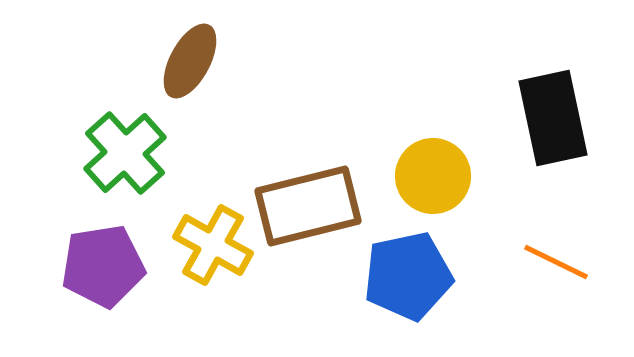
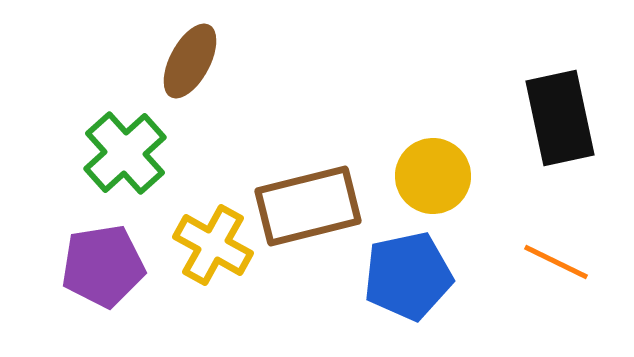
black rectangle: moved 7 px right
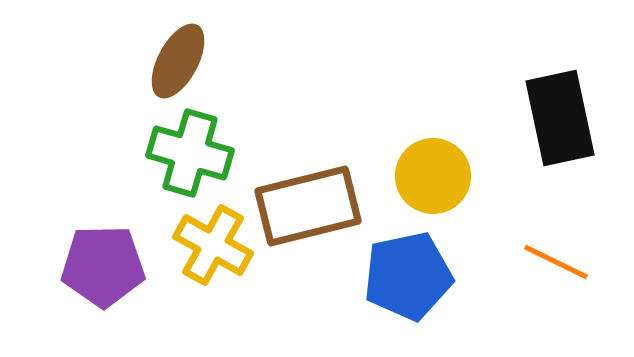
brown ellipse: moved 12 px left
green cross: moved 65 px right; rotated 32 degrees counterclockwise
purple pentagon: rotated 8 degrees clockwise
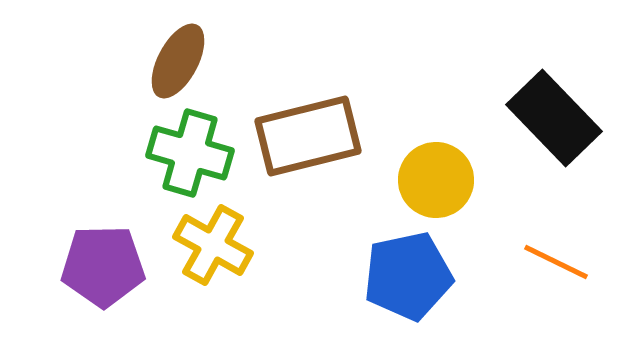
black rectangle: moved 6 px left; rotated 32 degrees counterclockwise
yellow circle: moved 3 px right, 4 px down
brown rectangle: moved 70 px up
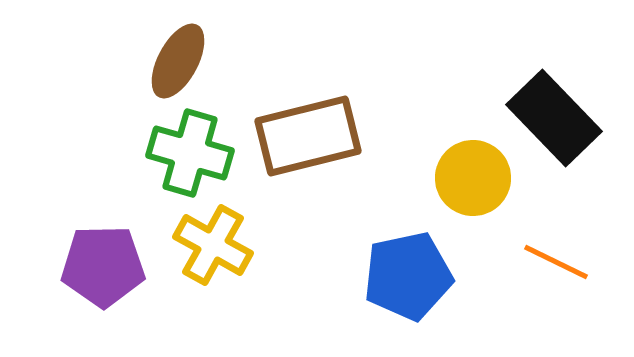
yellow circle: moved 37 px right, 2 px up
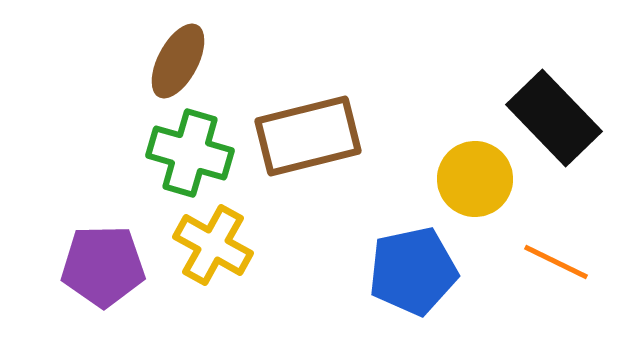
yellow circle: moved 2 px right, 1 px down
blue pentagon: moved 5 px right, 5 px up
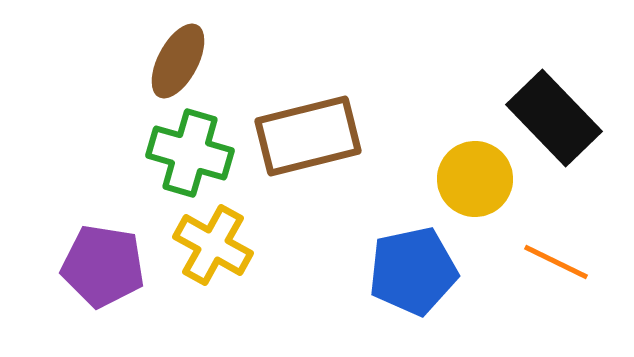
purple pentagon: rotated 10 degrees clockwise
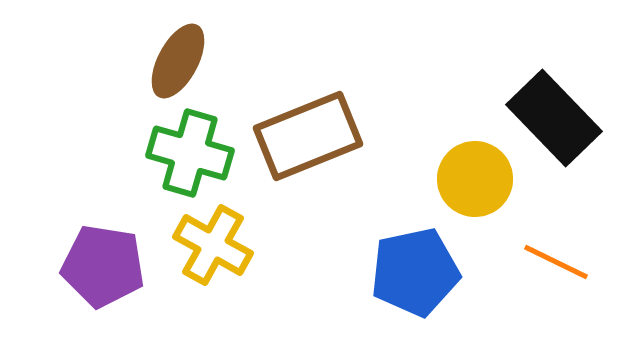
brown rectangle: rotated 8 degrees counterclockwise
blue pentagon: moved 2 px right, 1 px down
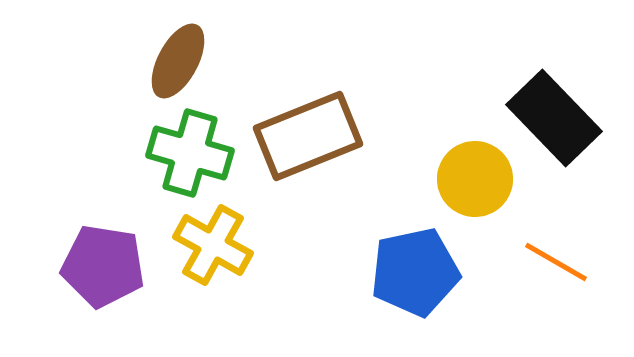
orange line: rotated 4 degrees clockwise
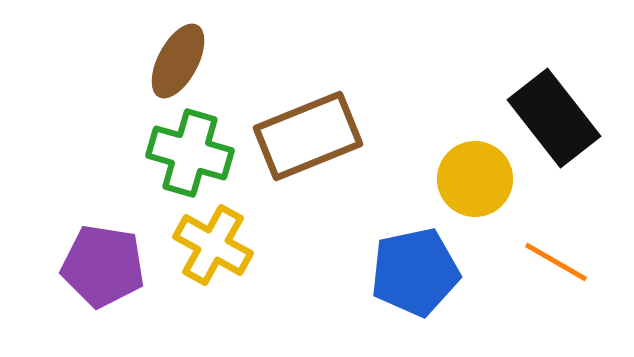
black rectangle: rotated 6 degrees clockwise
